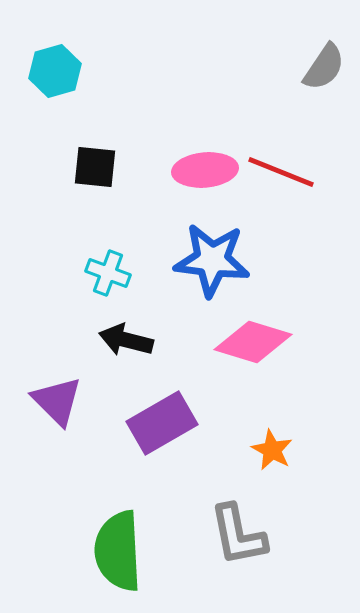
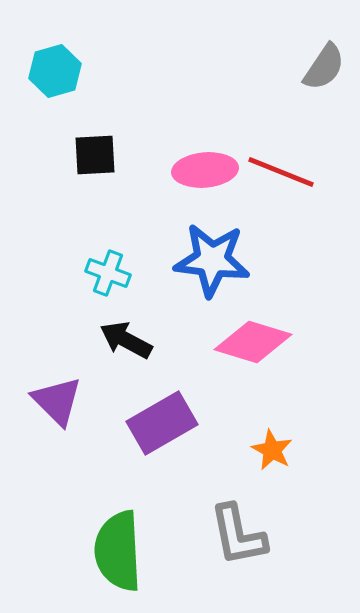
black square: moved 12 px up; rotated 9 degrees counterclockwise
black arrow: rotated 14 degrees clockwise
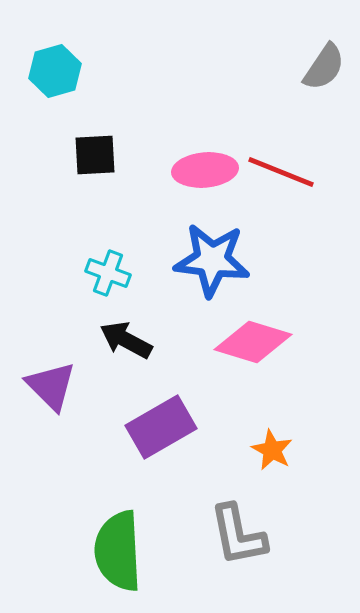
purple triangle: moved 6 px left, 15 px up
purple rectangle: moved 1 px left, 4 px down
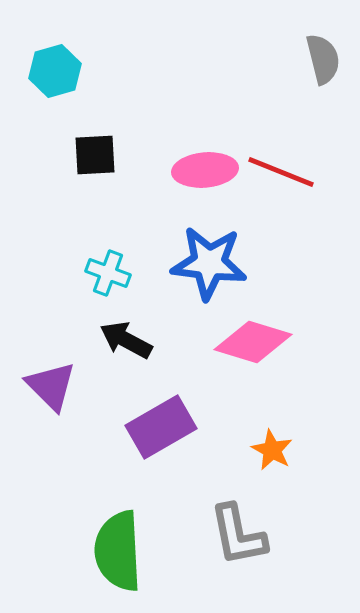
gray semicircle: moved 1 px left, 8 px up; rotated 48 degrees counterclockwise
blue star: moved 3 px left, 3 px down
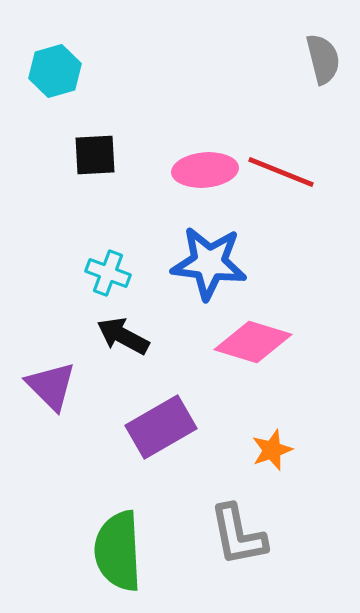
black arrow: moved 3 px left, 4 px up
orange star: rotated 24 degrees clockwise
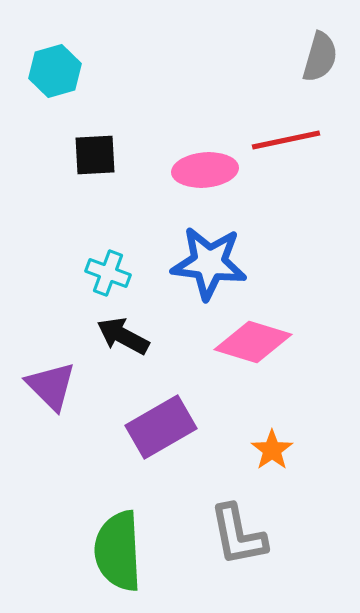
gray semicircle: moved 3 px left, 2 px up; rotated 30 degrees clockwise
red line: moved 5 px right, 32 px up; rotated 34 degrees counterclockwise
orange star: rotated 15 degrees counterclockwise
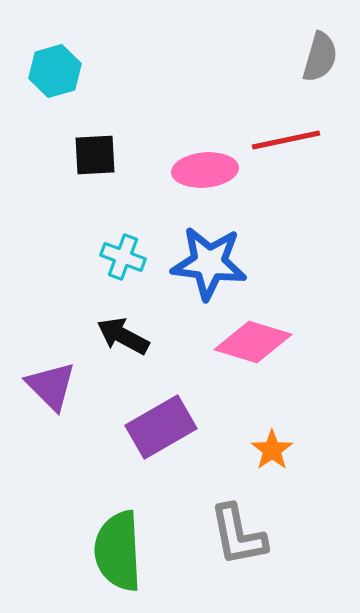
cyan cross: moved 15 px right, 16 px up
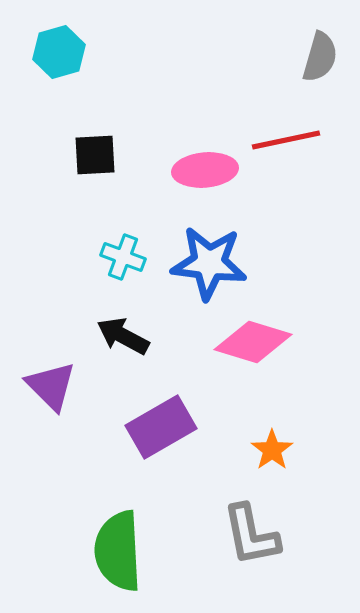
cyan hexagon: moved 4 px right, 19 px up
gray L-shape: moved 13 px right
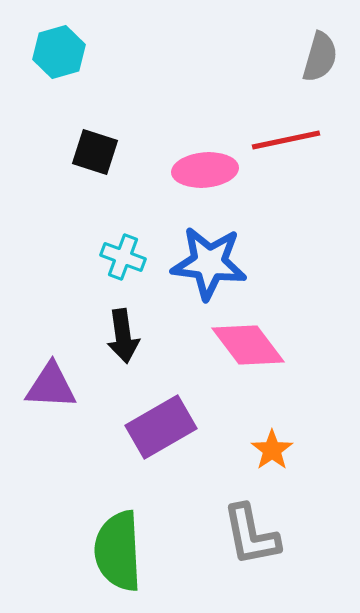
black square: moved 3 px up; rotated 21 degrees clockwise
black arrow: rotated 126 degrees counterclockwise
pink diamond: moved 5 px left, 3 px down; rotated 36 degrees clockwise
purple triangle: rotated 42 degrees counterclockwise
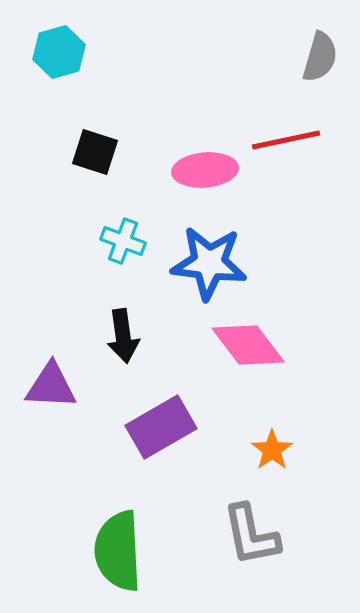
cyan cross: moved 16 px up
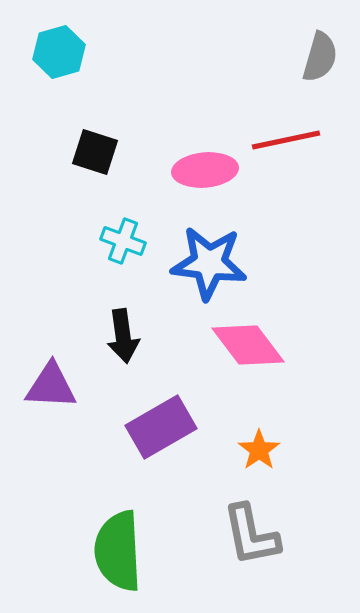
orange star: moved 13 px left
